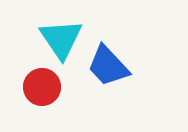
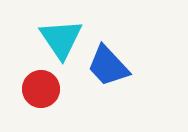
red circle: moved 1 px left, 2 px down
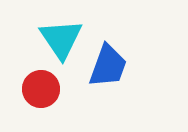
blue trapezoid: rotated 117 degrees counterclockwise
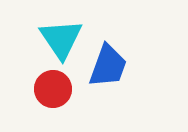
red circle: moved 12 px right
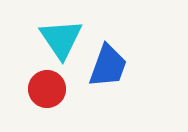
red circle: moved 6 px left
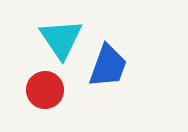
red circle: moved 2 px left, 1 px down
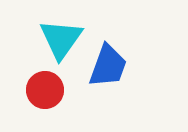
cyan triangle: rotated 9 degrees clockwise
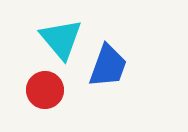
cyan triangle: rotated 15 degrees counterclockwise
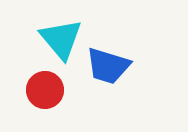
blue trapezoid: rotated 87 degrees clockwise
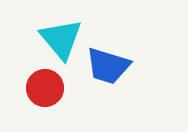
red circle: moved 2 px up
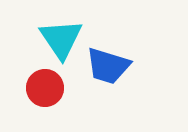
cyan triangle: rotated 6 degrees clockwise
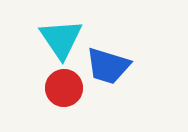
red circle: moved 19 px right
